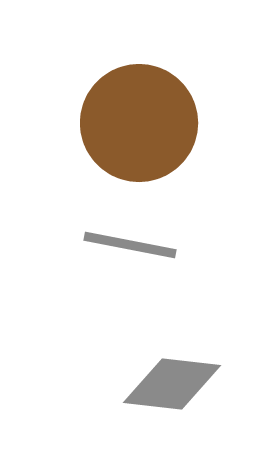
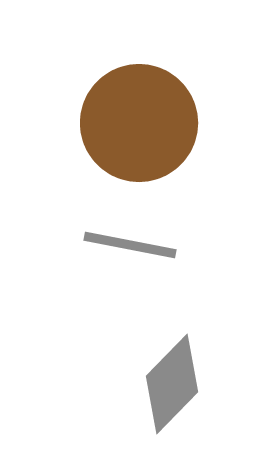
gray diamond: rotated 52 degrees counterclockwise
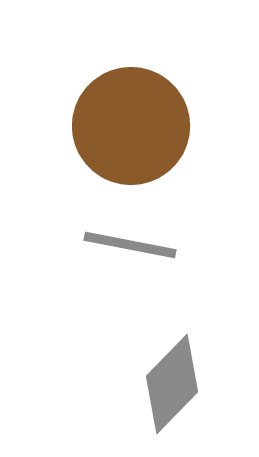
brown circle: moved 8 px left, 3 px down
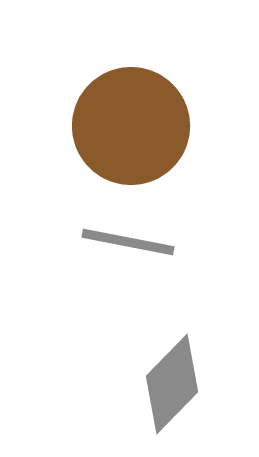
gray line: moved 2 px left, 3 px up
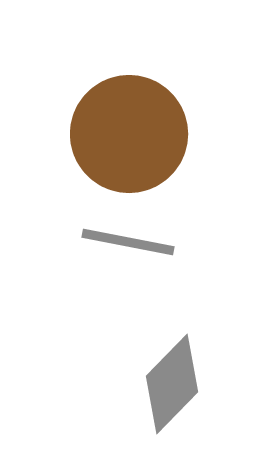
brown circle: moved 2 px left, 8 px down
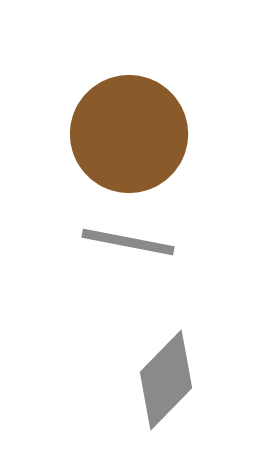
gray diamond: moved 6 px left, 4 px up
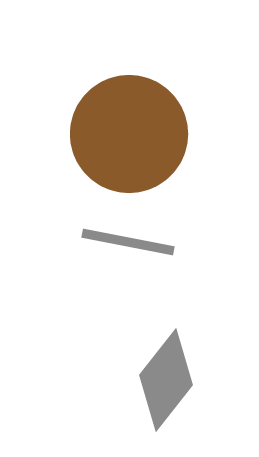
gray diamond: rotated 6 degrees counterclockwise
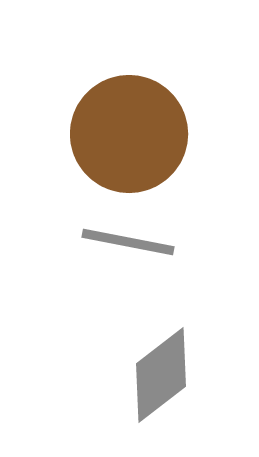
gray diamond: moved 5 px left, 5 px up; rotated 14 degrees clockwise
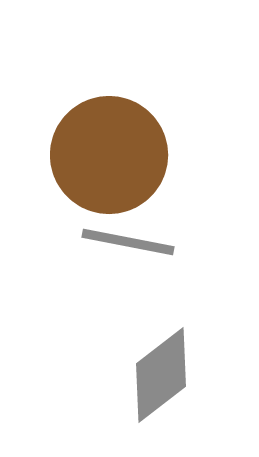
brown circle: moved 20 px left, 21 px down
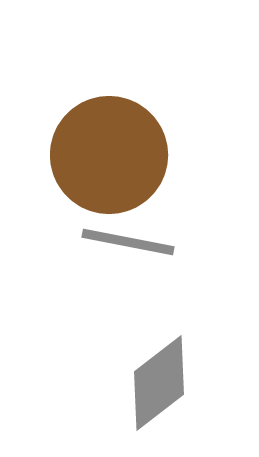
gray diamond: moved 2 px left, 8 px down
